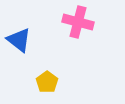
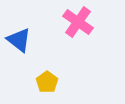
pink cross: rotated 20 degrees clockwise
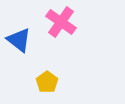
pink cross: moved 17 px left
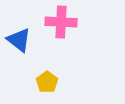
pink cross: rotated 32 degrees counterclockwise
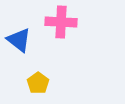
yellow pentagon: moved 9 px left, 1 px down
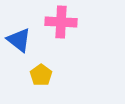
yellow pentagon: moved 3 px right, 8 px up
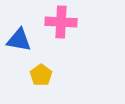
blue triangle: rotated 28 degrees counterclockwise
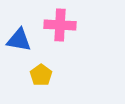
pink cross: moved 1 px left, 3 px down
